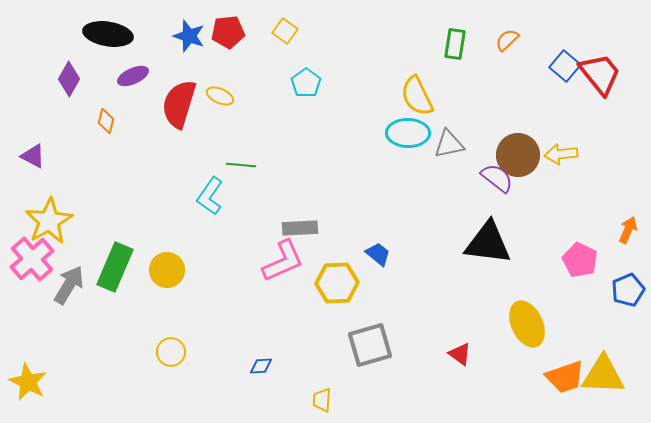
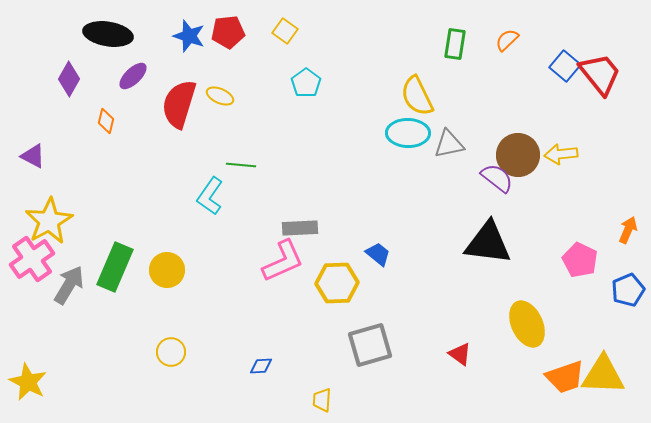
purple ellipse at (133, 76): rotated 20 degrees counterclockwise
pink cross at (32, 259): rotated 6 degrees clockwise
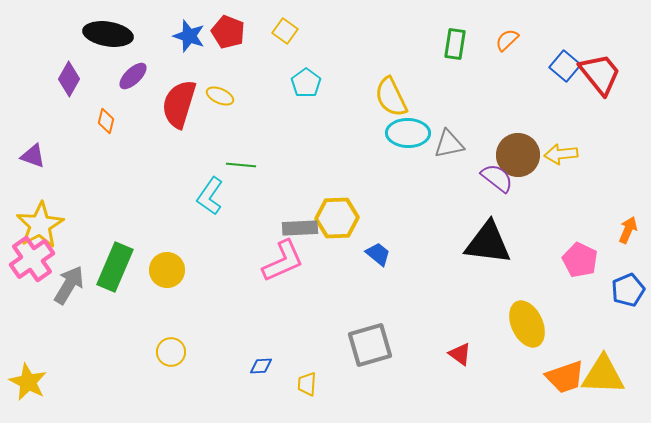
red pentagon at (228, 32): rotated 28 degrees clockwise
yellow semicircle at (417, 96): moved 26 px left, 1 px down
purple triangle at (33, 156): rotated 8 degrees counterclockwise
yellow star at (49, 221): moved 9 px left, 4 px down
yellow hexagon at (337, 283): moved 65 px up
yellow trapezoid at (322, 400): moved 15 px left, 16 px up
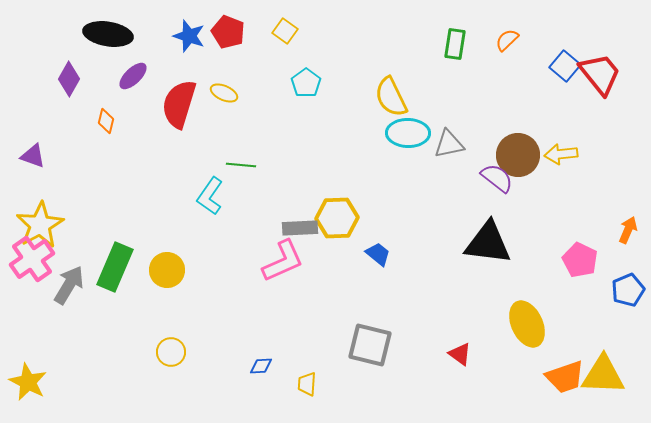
yellow ellipse at (220, 96): moved 4 px right, 3 px up
gray square at (370, 345): rotated 30 degrees clockwise
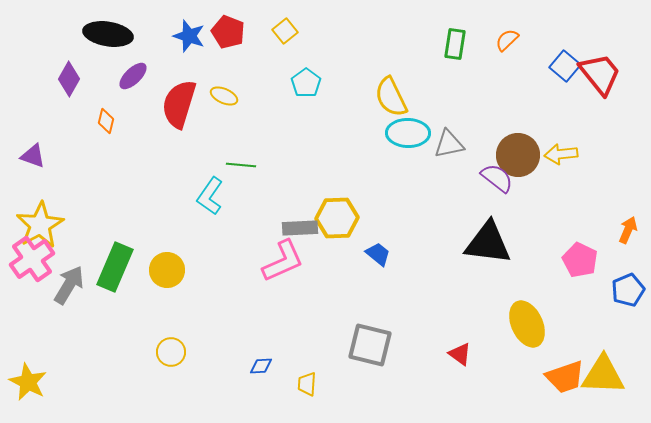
yellow square at (285, 31): rotated 15 degrees clockwise
yellow ellipse at (224, 93): moved 3 px down
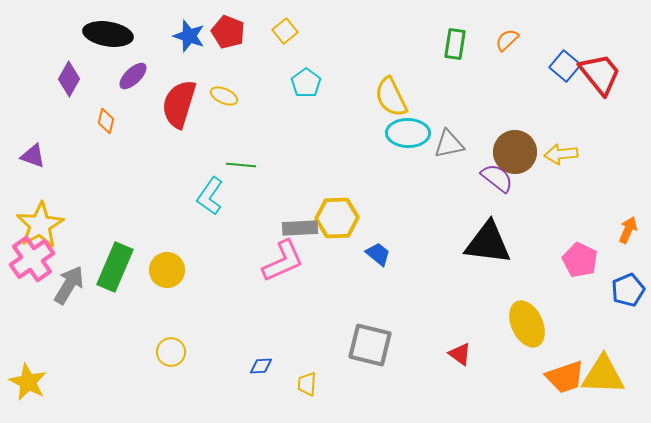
brown circle at (518, 155): moved 3 px left, 3 px up
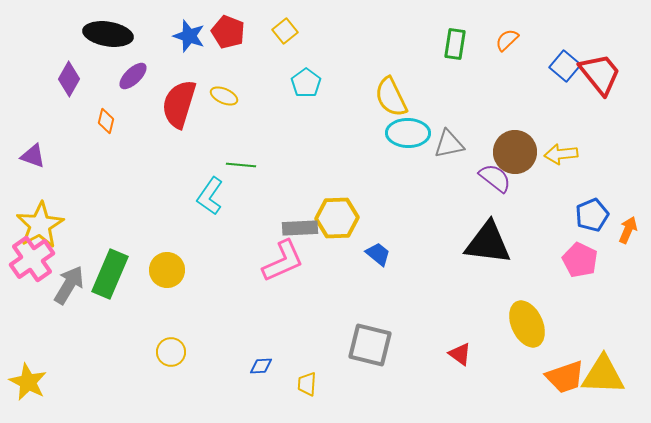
purple semicircle at (497, 178): moved 2 px left
green rectangle at (115, 267): moved 5 px left, 7 px down
blue pentagon at (628, 290): moved 36 px left, 75 px up
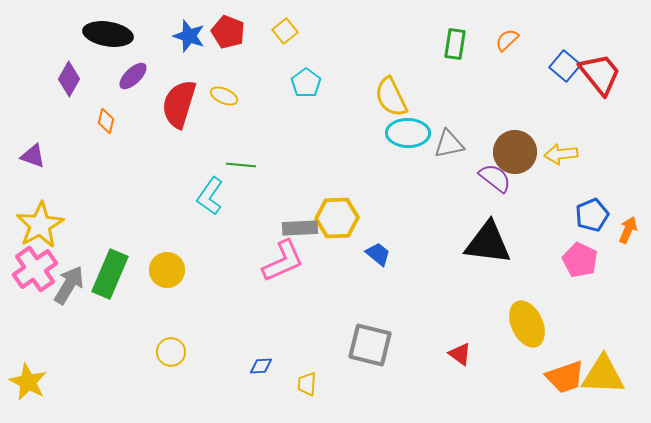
pink cross at (32, 259): moved 3 px right, 10 px down
